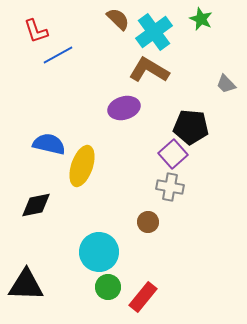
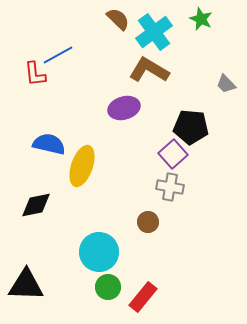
red L-shape: moved 1 px left, 43 px down; rotated 12 degrees clockwise
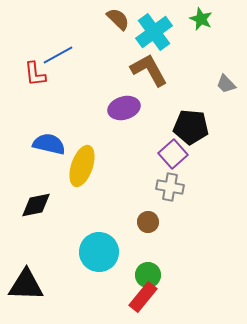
brown L-shape: rotated 30 degrees clockwise
green circle: moved 40 px right, 12 px up
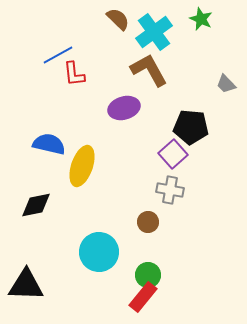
red L-shape: moved 39 px right
gray cross: moved 3 px down
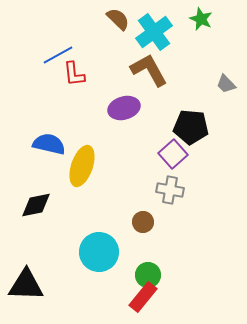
brown circle: moved 5 px left
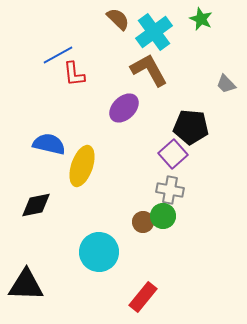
purple ellipse: rotated 28 degrees counterclockwise
green circle: moved 15 px right, 59 px up
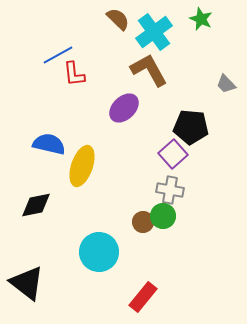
black triangle: moved 1 px right, 2 px up; rotated 36 degrees clockwise
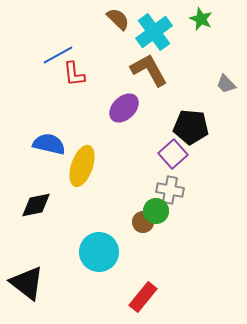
green circle: moved 7 px left, 5 px up
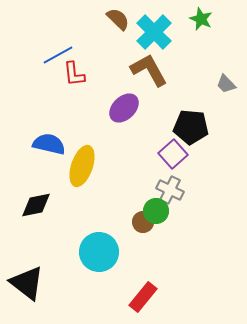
cyan cross: rotated 9 degrees counterclockwise
gray cross: rotated 16 degrees clockwise
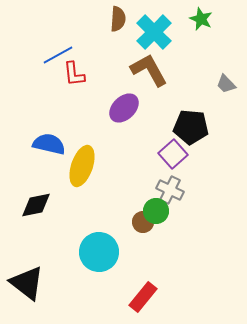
brown semicircle: rotated 50 degrees clockwise
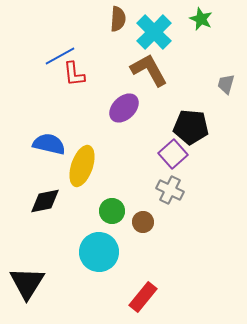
blue line: moved 2 px right, 1 px down
gray trapezoid: rotated 60 degrees clockwise
black diamond: moved 9 px right, 4 px up
green circle: moved 44 px left
black triangle: rotated 24 degrees clockwise
